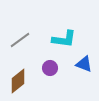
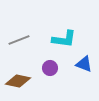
gray line: moved 1 px left; rotated 15 degrees clockwise
brown diamond: rotated 50 degrees clockwise
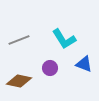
cyan L-shape: rotated 50 degrees clockwise
brown diamond: moved 1 px right
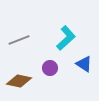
cyan L-shape: moved 2 px right, 1 px up; rotated 100 degrees counterclockwise
blue triangle: rotated 12 degrees clockwise
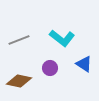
cyan L-shape: moved 4 px left; rotated 80 degrees clockwise
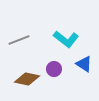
cyan L-shape: moved 4 px right, 1 px down
purple circle: moved 4 px right, 1 px down
brown diamond: moved 8 px right, 2 px up
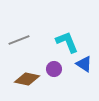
cyan L-shape: moved 1 px right, 3 px down; rotated 150 degrees counterclockwise
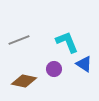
brown diamond: moved 3 px left, 2 px down
